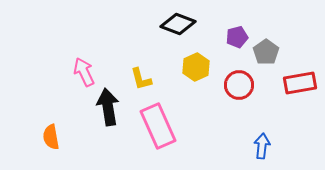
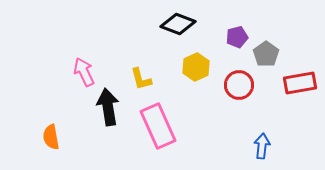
gray pentagon: moved 2 px down
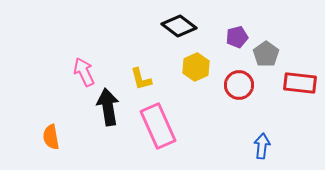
black diamond: moved 1 px right, 2 px down; rotated 16 degrees clockwise
red rectangle: rotated 16 degrees clockwise
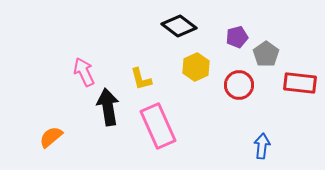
orange semicircle: rotated 60 degrees clockwise
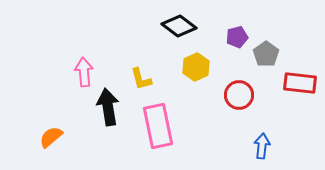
pink arrow: rotated 20 degrees clockwise
red circle: moved 10 px down
pink rectangle: rotated 12 degrees clockwise
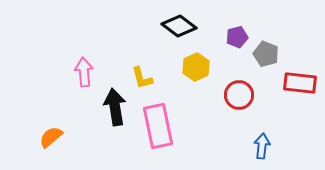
gray pentagon: rotated 15 degrees counterclockwise
yellow L-shape: moved 1 px right, 1 px up
black arrow: moved 7 px right
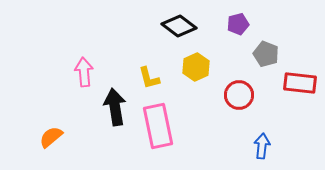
purple pentagon: moved 1 px right, 13 px up
yellow L-shape: moved 7 px right
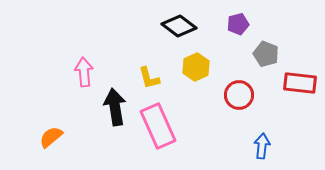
pink rectangle: rotated 12 degrees counterclockwise
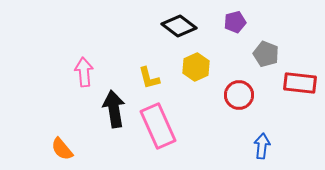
purple pentagon: moved 3 px left, 2 px up
black arrow: moved 1 px left, 2 px down
orange semicircle: moved 11 px right, 12 px down; rotated 90 degrees counterclockwise
